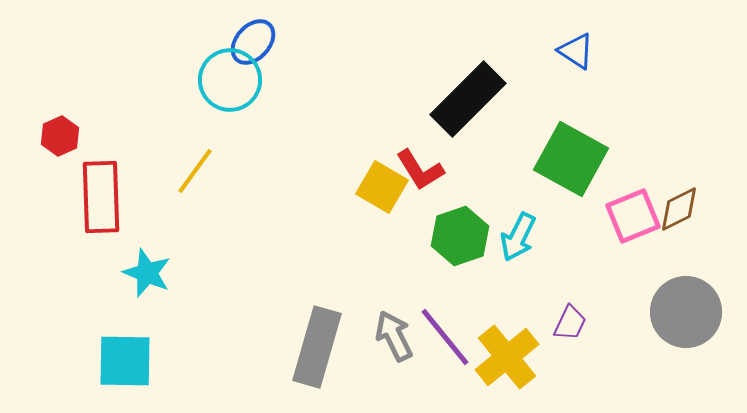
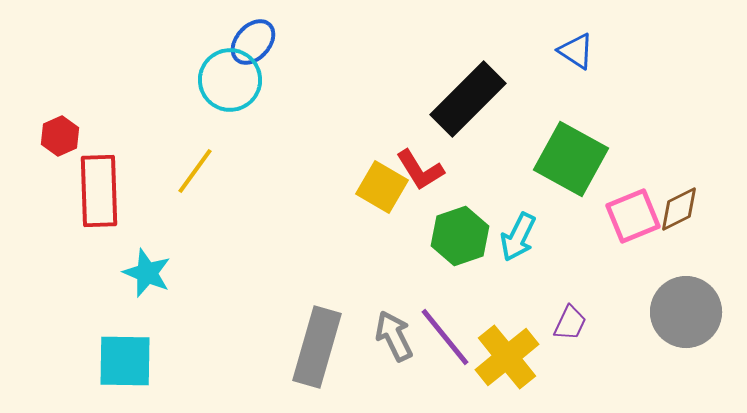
red rectangle: moved 2 px left, 6 px up
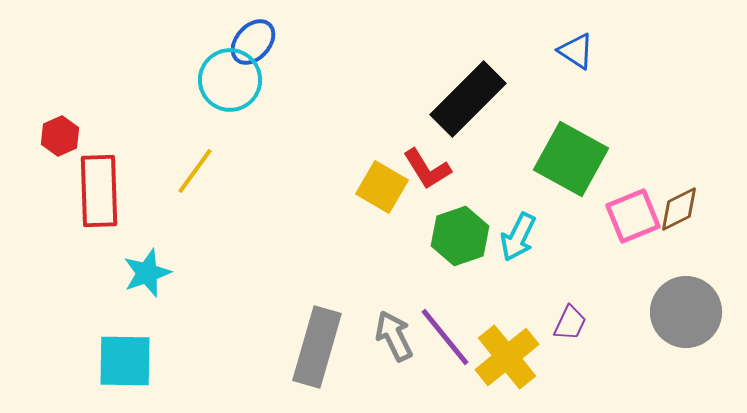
red L-shape: moved 7 px right, 1 px up
cyan star: rotated 30 degrees clockwise
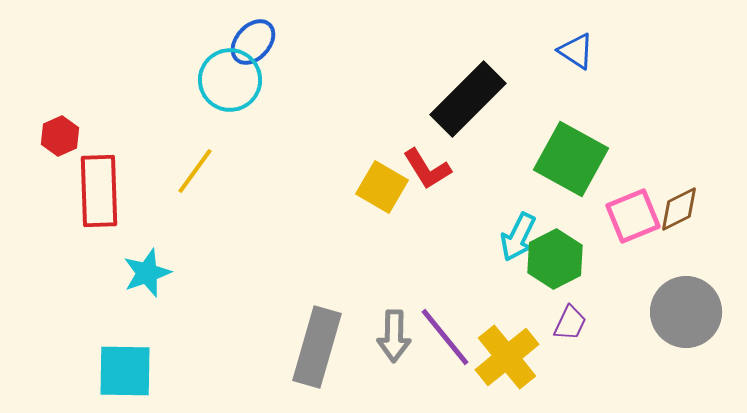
green hexagon: moved 95 px right, 23 px down; rotated 8 degrees counterclockwise
gray arrow: rotated 153 degrees counterclockwise
cyan square: moved 10 px down
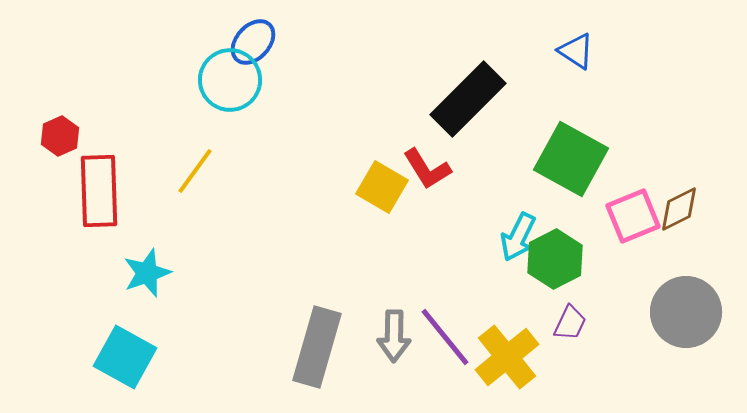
cyan square: moved 14 px up; rotated 28 degrees clockwise
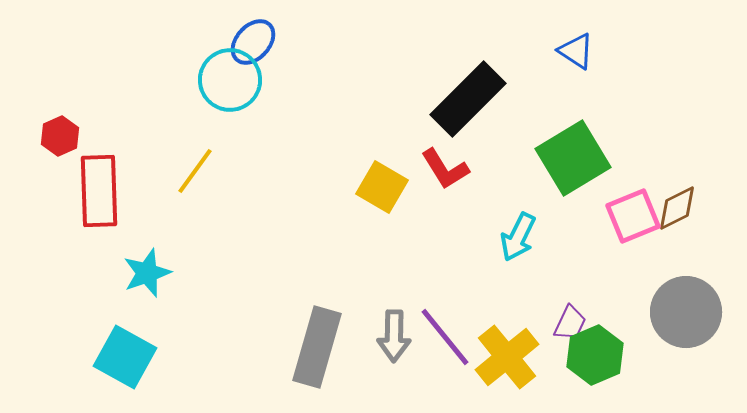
green square: moved 2 px right, 1 px up; rotated 30 degrees clockwise
red L-shape: moved 18 px right
brown diamond: moved 2 px left, 1 px up
green hexagon: moved 40 px right, 96 px down; rotated 4 degrees clockwise
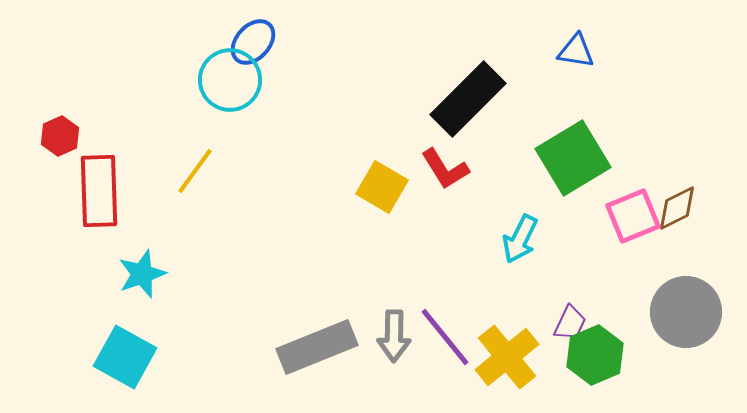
blue triangle: rotated 24 degrees counterclockwise
cyan arrow: moved 2 px right, 2 px down
cyan star: moved 5 px left, 1 px down
gray rectangle: rotated 52 degrees clockwise
